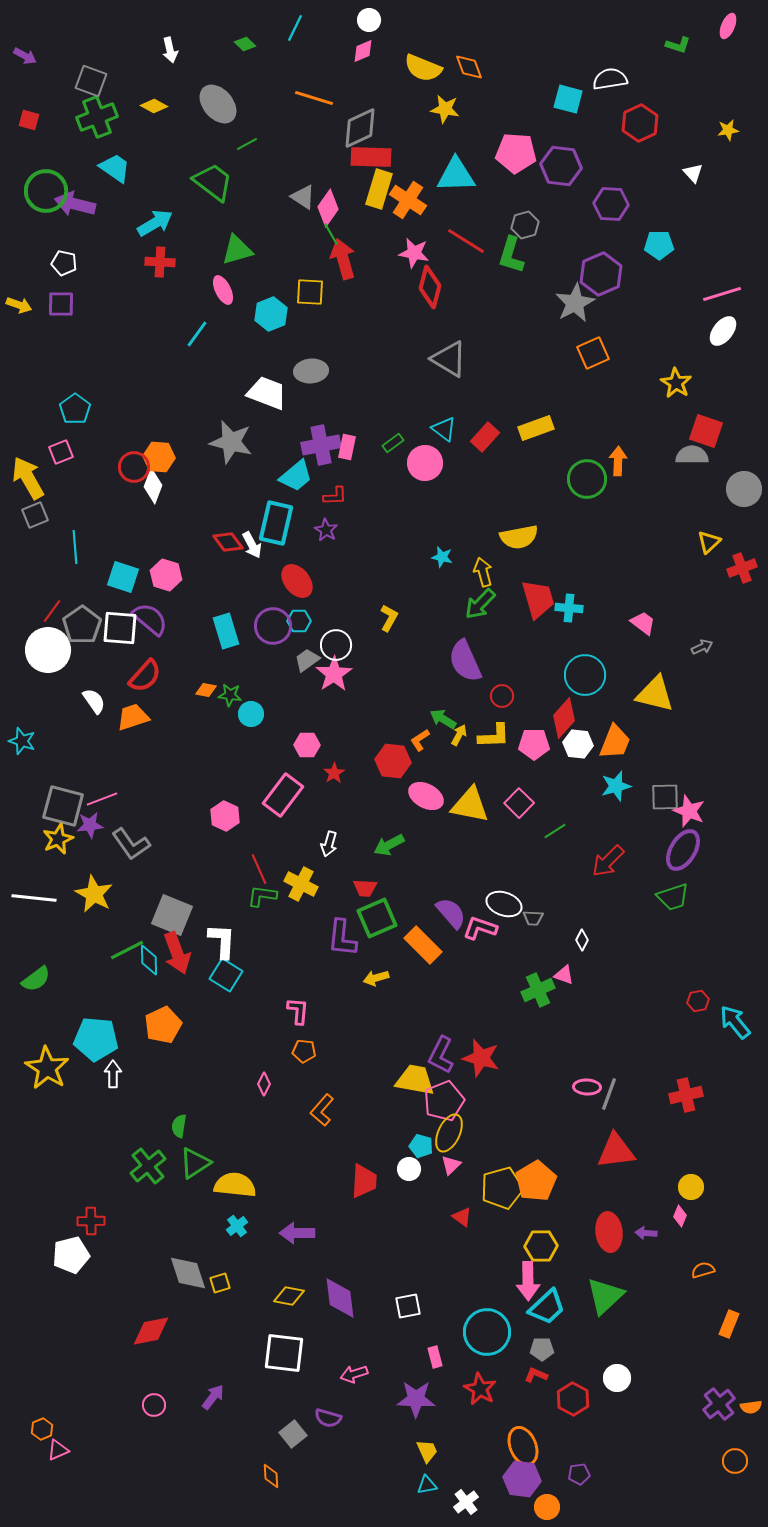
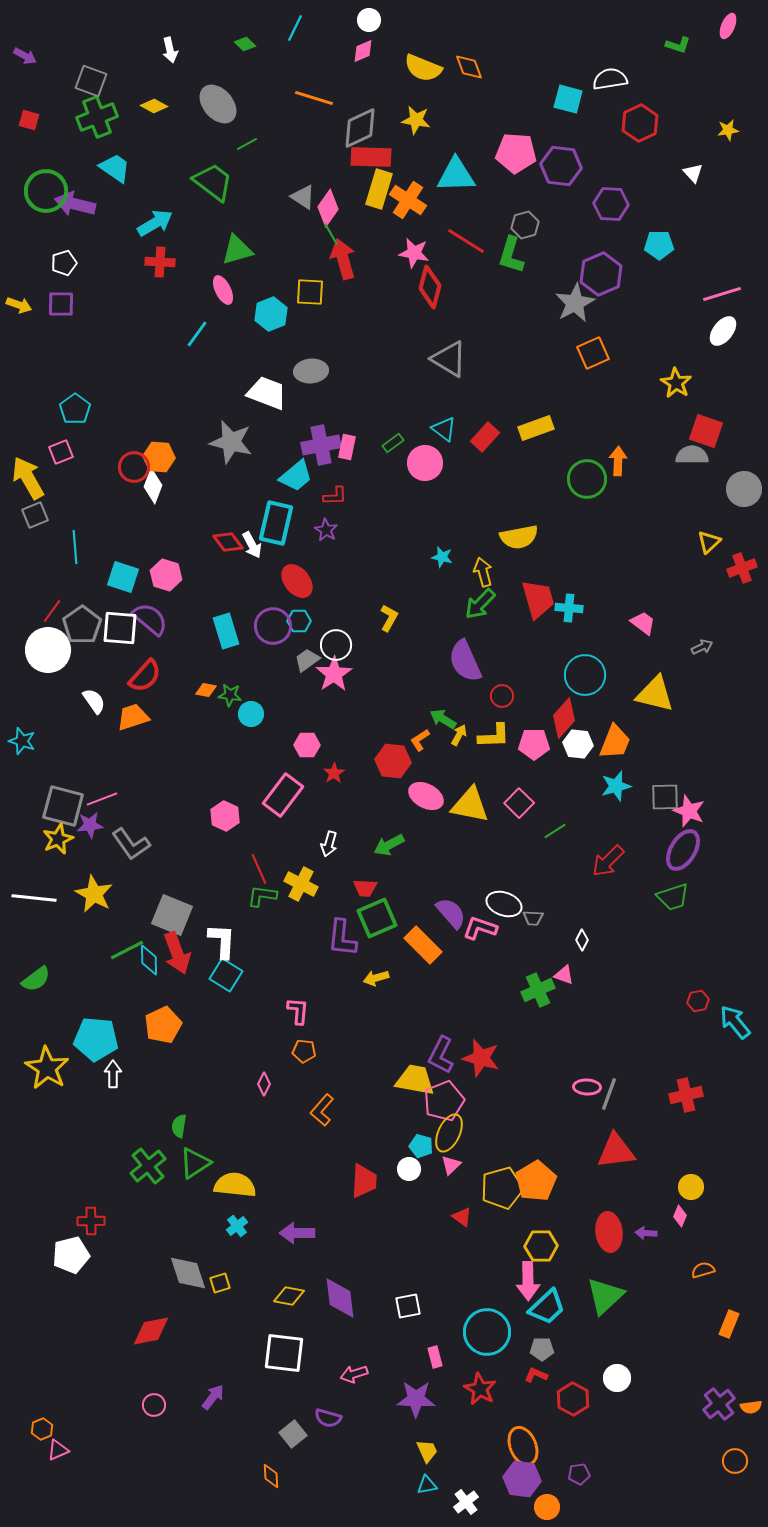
yellow star at (445, 109): moved 29 px left, 11 px down
white pentagon at (64, 263): rotated 30 degrees counterclockwise
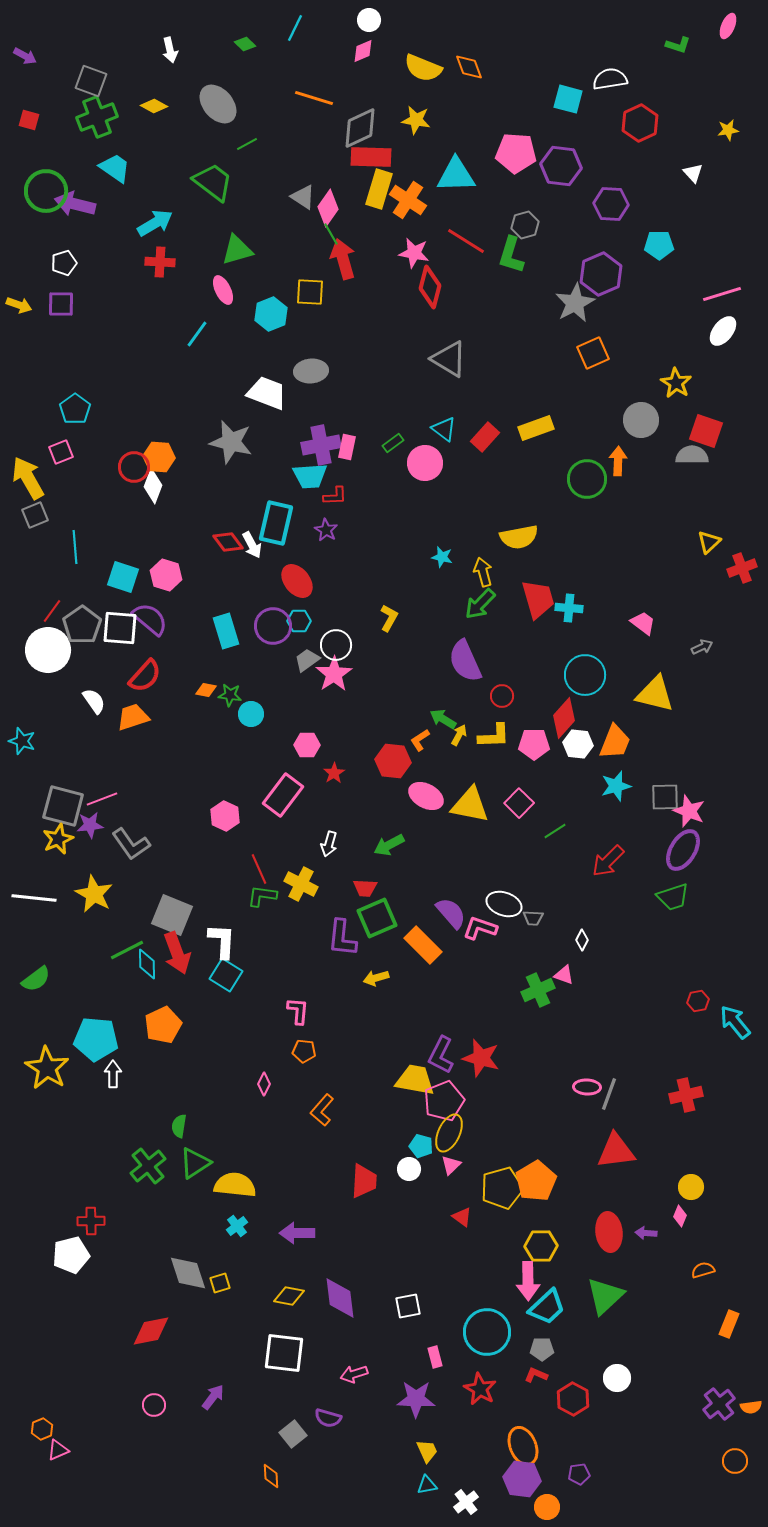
cyan trapezoid at (296, 476): moved 14 px right; rotated 36 degrees clockwise
gray circle at (744, 489): moved 103 px left, 69 px up
cyan diamond at (149, 960): moved 2 px left, 4 px down
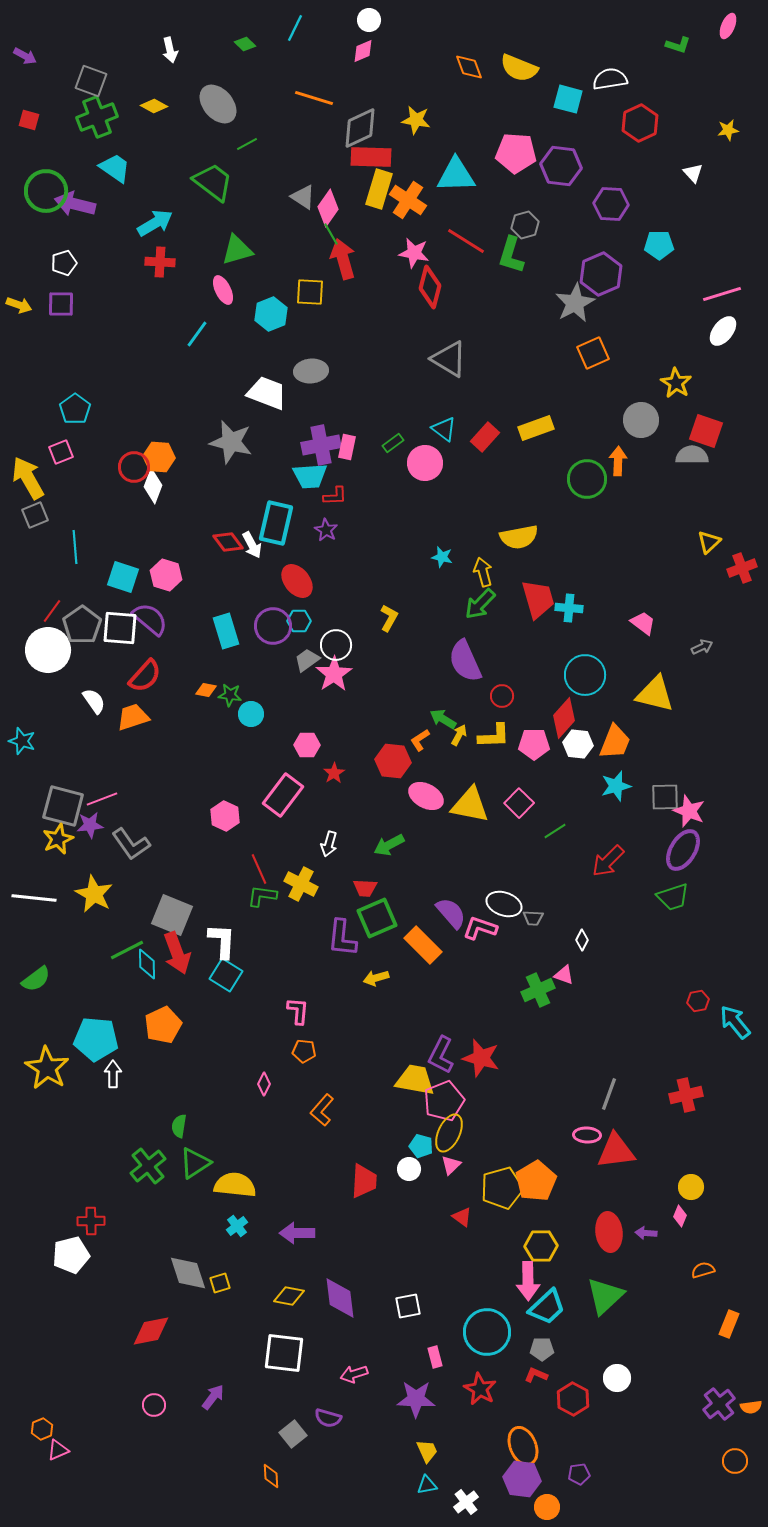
yellow semicircle at (423, 68): moved 96 px right
pink ellipse at (587, 1087): moved 48 px down
